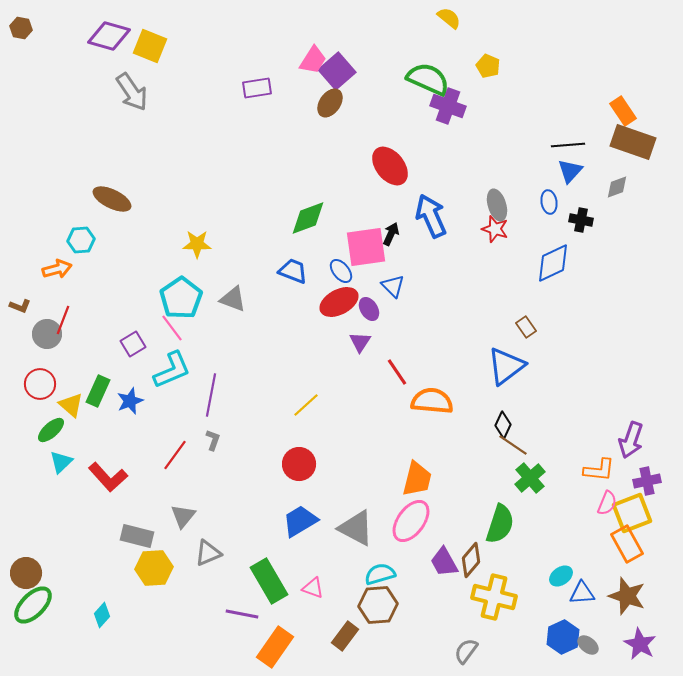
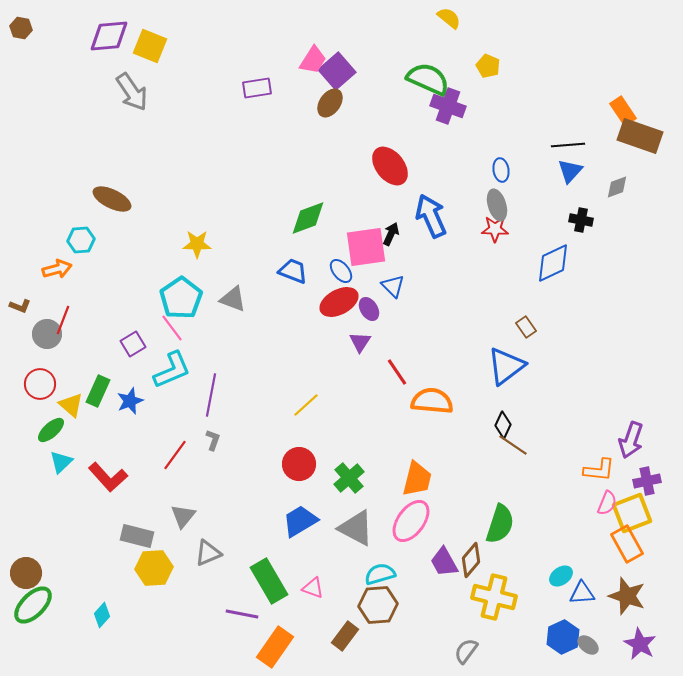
purple diamond at (109, 36): rotated 21 degrees counterclockwise
brown rectangle at (633, 142): moved 7 px right, 6 px up
blue ellipse at (549, 202): moved 48 px left, 32 px up
red star at (495, 229): rotated 16 degrees counterclockwise
green cross at (530, 478): moved 181 px left
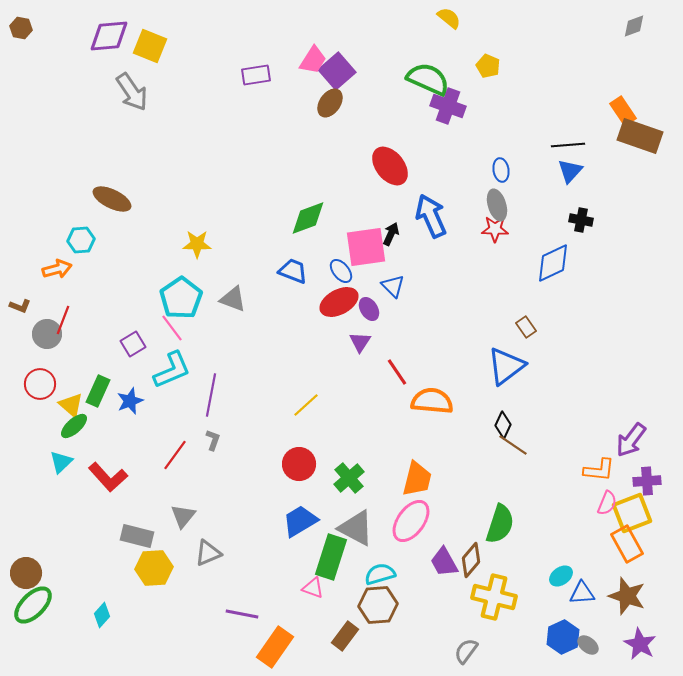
purple rectangle at (257, 88): moved 1 px left, 13 px up
gray diamond at (617, 187): moved 17 px right, 161 px up
green ellipse at (51, 430): moved 23 px right, 4 px up
purple arrow at (631, 440): rotated 18 degrees clockwise
purple cross at (647, 481): rotated 8 degrees clockwise
green rectangle at (269, 581): moved 62 px right, 24 px up; rotated 48 degrees clockwise
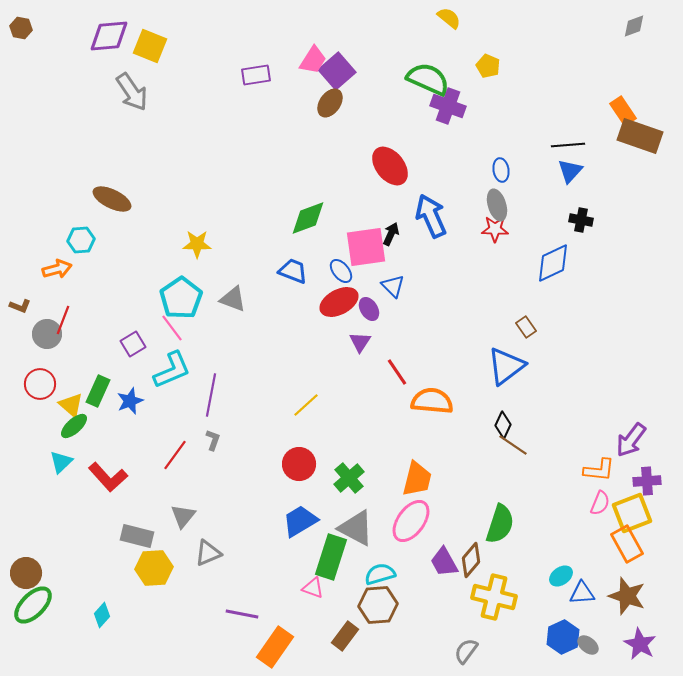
pink semicircle at (607, 503): moved 7 px left
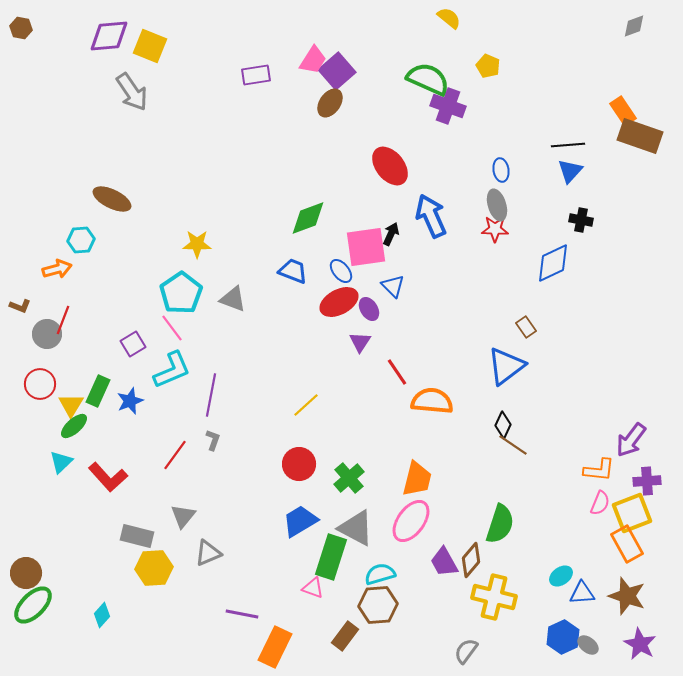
cyan pentagon at (181, 298): moved 5 px up
yellow triangle at (71, 405): rotated 20 degrees clockwise
orange rectangle at (275, 647): rotated 9 degrees counterclockwise
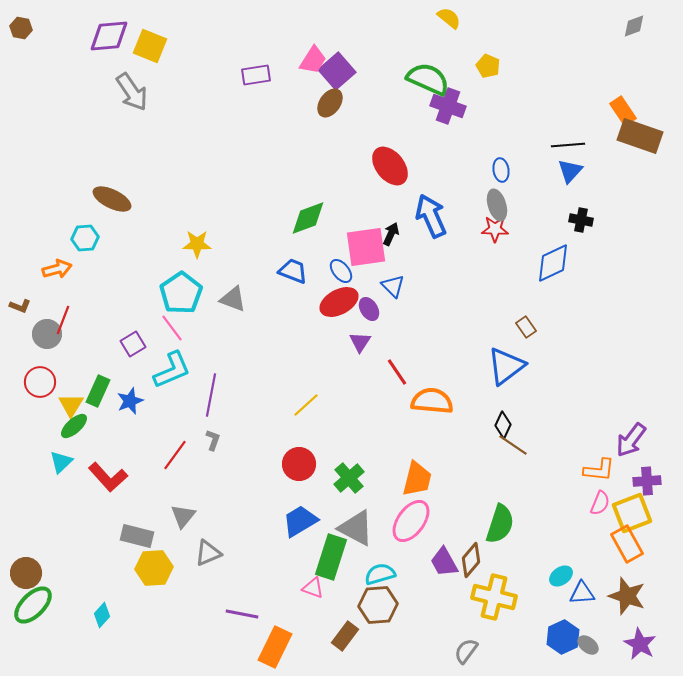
cyan hexagon at (81, 240): moved 4 px right, 2 px up
red circle at (40, 384): moved 2 px up
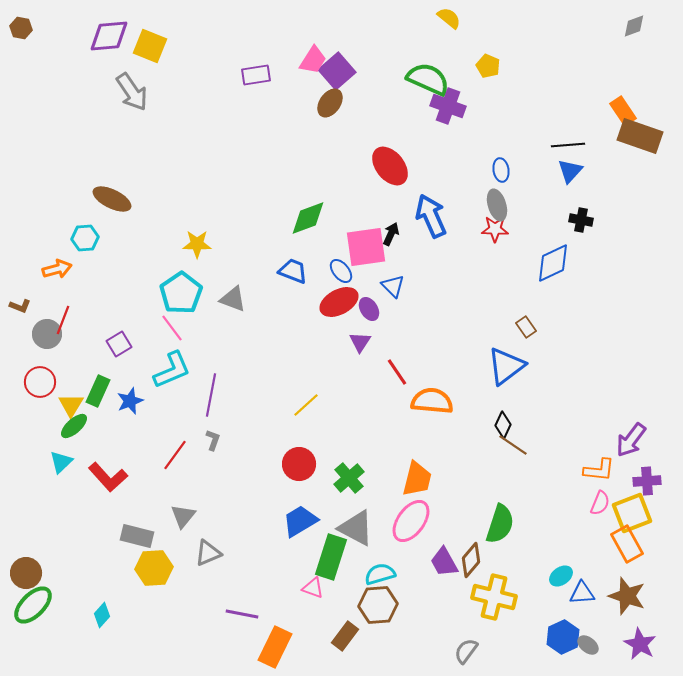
purple square at (133, 344): moved 14 px left
